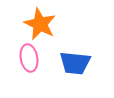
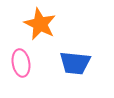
pink ellipse: moved 8 px left, 5 px down
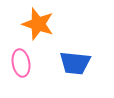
orange star: moved 2 px left; rotated 8 degrees counterclockwise
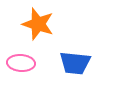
pink ellipse: rotated 76 degrees counterclockwise
